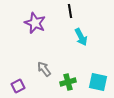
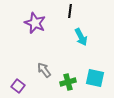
black line: rotated 16 degrees clockwise
gray arrow: moved 1 px down
cyan square: moved 3 px left, 4 px up
purple square: rotated 24 degrees counterclockwise
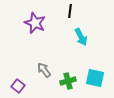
green cross: moved 1 px up
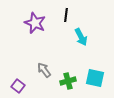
black line: moved 4 px left, 4 px down
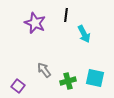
cyan arrow: moved 3 px right, 3 px up
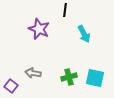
black line: moved 1 px left, 5 px up
purple star: moved 4 px right, 6 px down
gray arrow: moved 11 px left, 3 px down; rotated 42 degrees counterclockwise
green cross: moved 1 px right, 4 px up
purple square: moved 7 px left
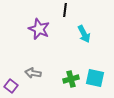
green cross: moved 2 px right, 2 px down
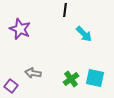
purple star: moved 19 px left
cyan arrow: rotated 18 degrees counterclockwise
green cross: rotated 21 degrees counterclockwise
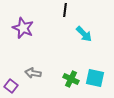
purple star: moved 3 px right, 1 px up
green cross: rotated 28 degrees counterclockwise
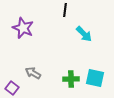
gray arrow: rotated 21 degrees clockwise
green cross: rotated 28 degrees counterclockwise
purple square: moved 1 px right, 2 px down
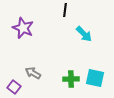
purple square: moved 2 px right, 1 px up
